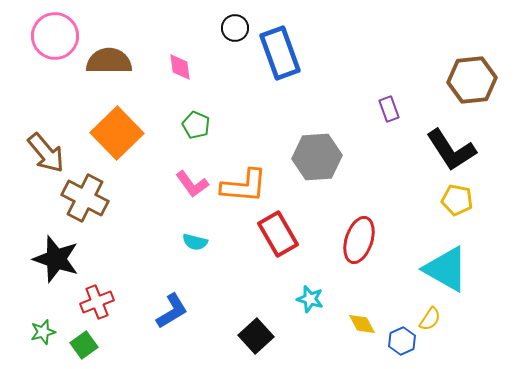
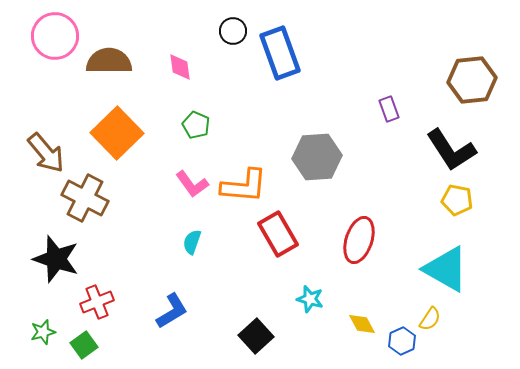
black circle: moved 2 px left, 3 px down
cyan semicircle: moved 3 px left; rotated 95 degrees clockwise
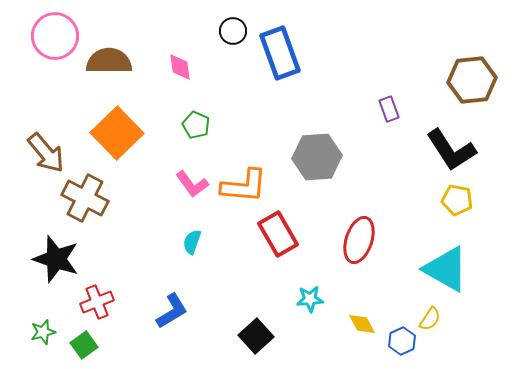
cyan star: rotated 20 degrees counterclockwise
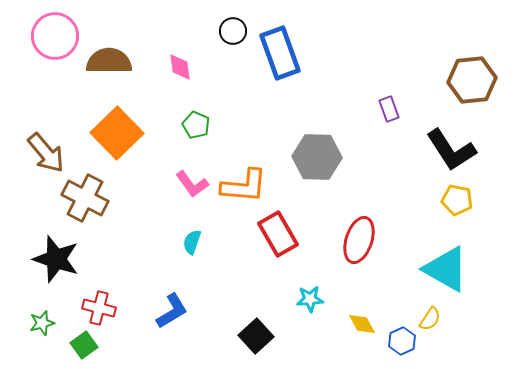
gray hexagon: rotated 6 degrees clockwise
red cross: moved 2 px right, 6 px down; rotated 36 degrees clockwise
green star: moved 1 px left, 9 px up
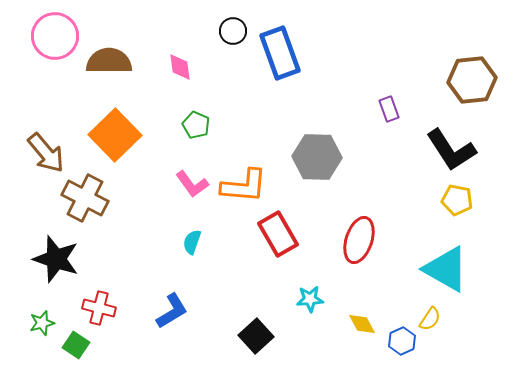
orange square: moved 2 px left, 2 px down
green square: moved 8 px left; rotated 20 degrees counterclockwise
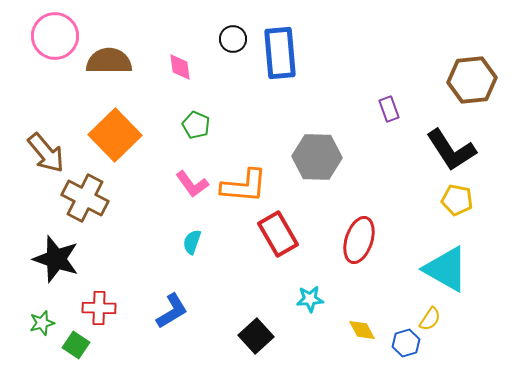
black circle: moved 8 px down
blue rectangle: rotated 15 degrees clockwise
red cross: rotated 12 degrees counterclockwise
yellow diamond: moved 6 px down
blue hexagon: moved 4 px right, 2 px down; rotated 8 degrees clockwise
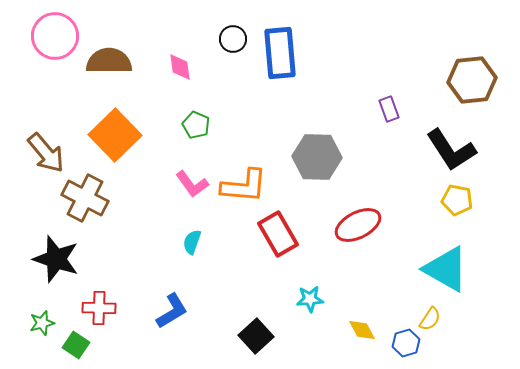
red ellipse: moved 1 px left, 15 px up; rotated 45 degrees clockwise
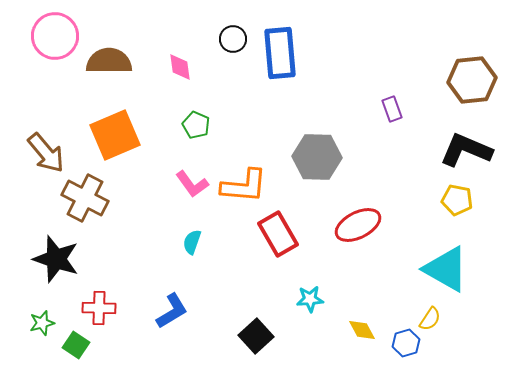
purple rectangle: moved 3 px right
orange square: rotated 21 degrees clockwise
black L-shape: moved 15 px right; rotated 146 degrees clockwise
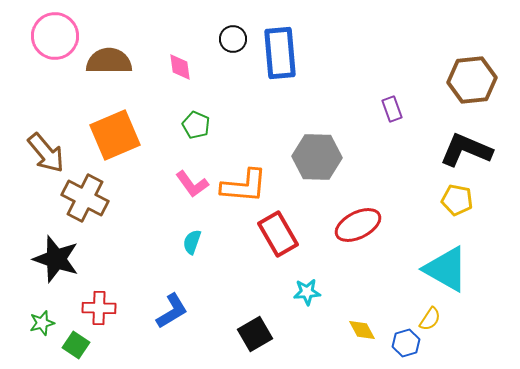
cyan star: moved 3 px left, 7 px up
black square: moved 1 px left, 2 px up; rotated 12 degrees clockwise
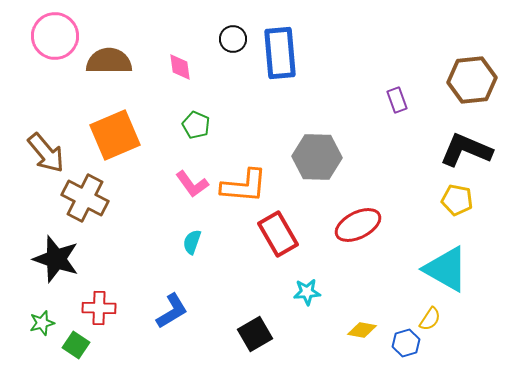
purple rectangle: moved 5 px right, 9 px up
yellow diamond: rotated 52 degrees counterclockwise
